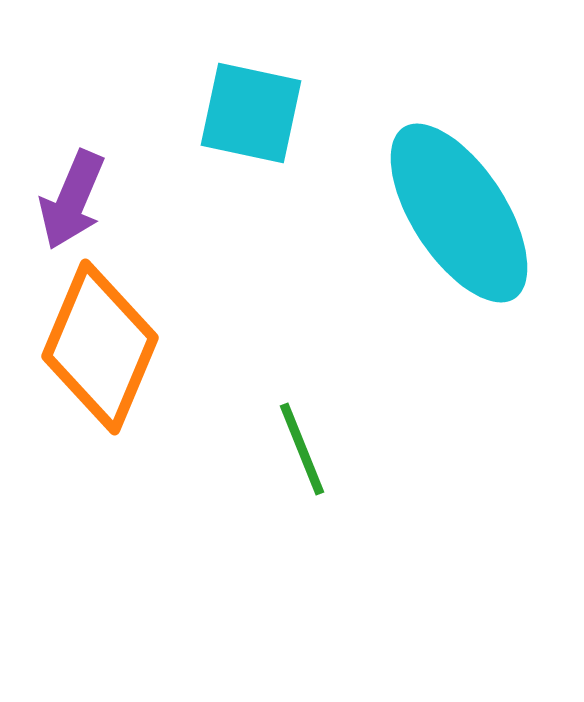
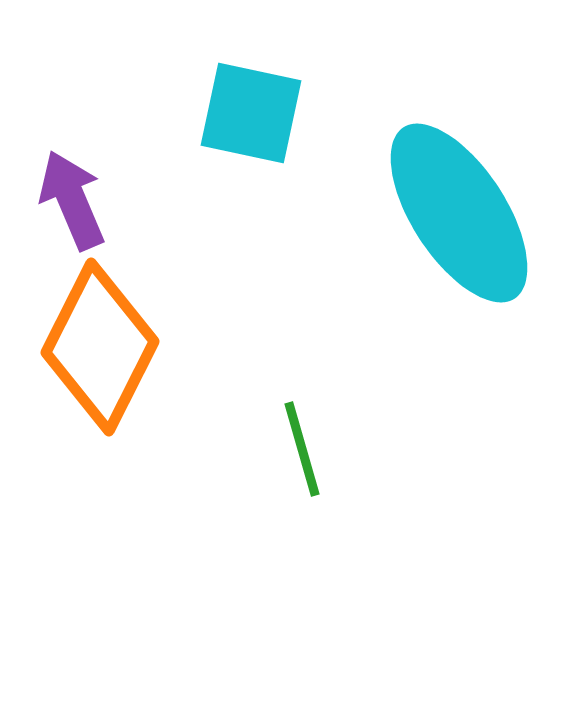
purple arrow: rotated 134 degrees clockwise
orange diamond: rotated 4 degrees clockwise
green line: rotated 6 degrees clockwise
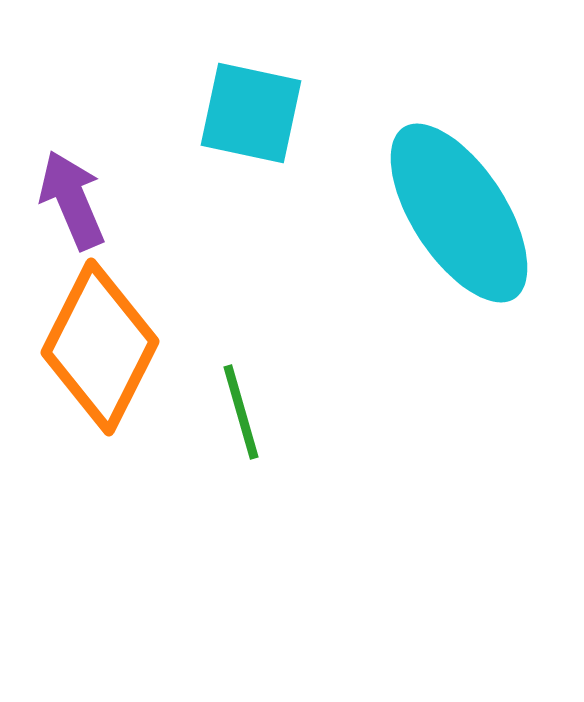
green line: moved 61 px left, 37 px up
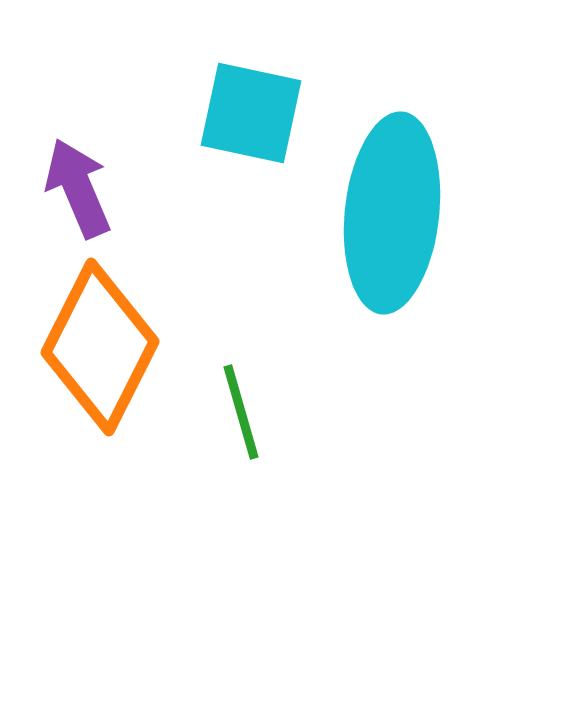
purple arrow: moved 6 px right, 12 px up
cyan ellipse: moved 67 px left; rotated 39 degrees clockwise
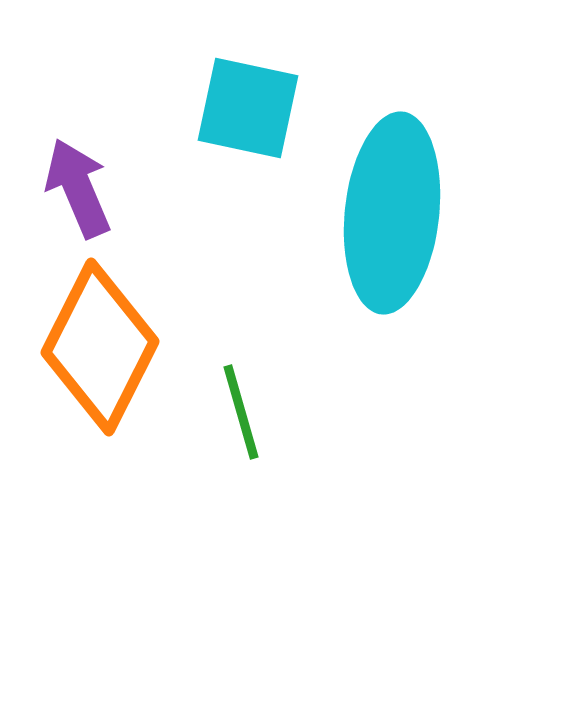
cyan square: moved 3 px left, 5 px up
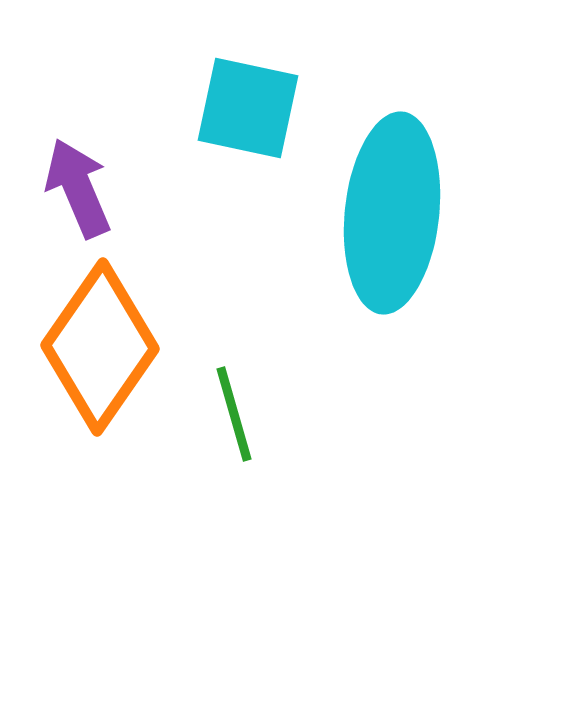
orange diamond: rotated 8 degrees clockwise
green line: moved 7 px left, 2 px down
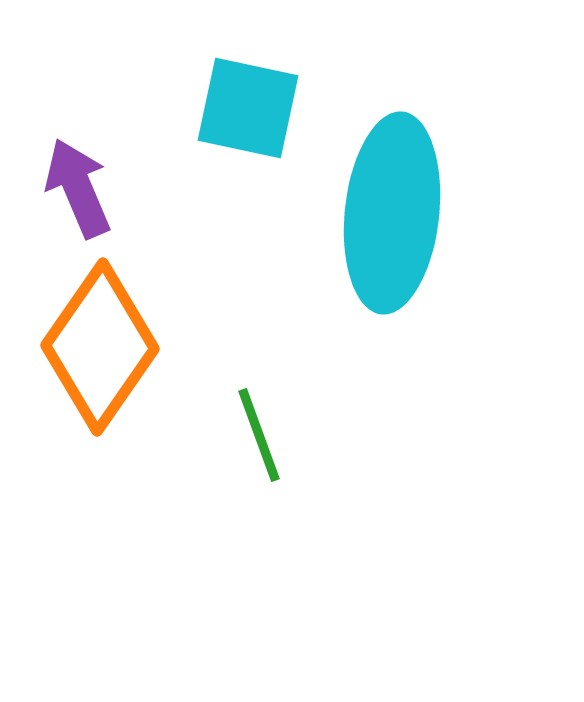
green line: moved 25 px right, 21 px down; rotated 4 degrees counterclockwise
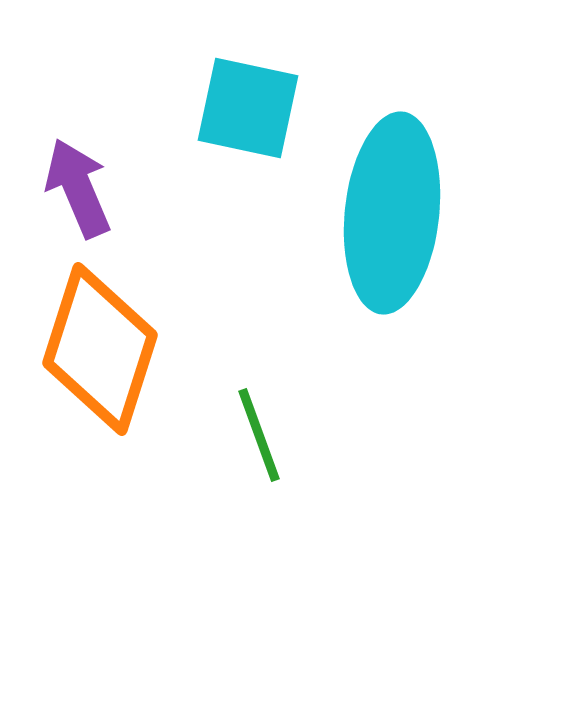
orange diamond: moved 2 px down; rotated 17 degrees counterclockwise
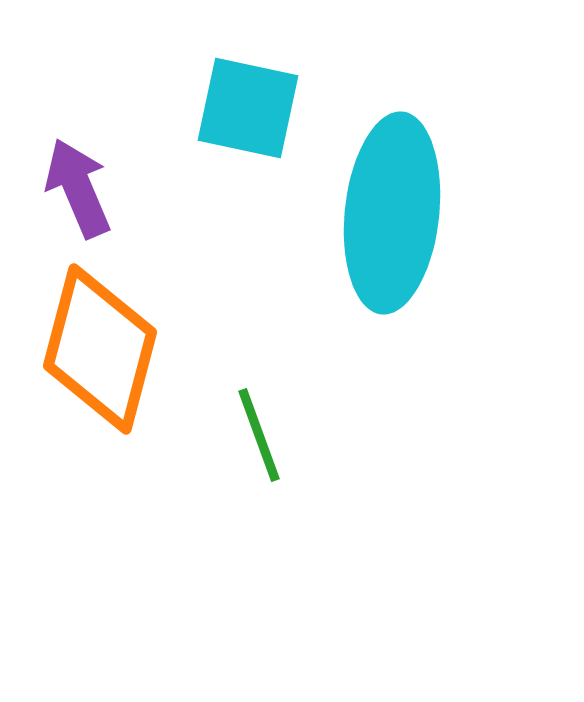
orange diamond: rotated 3 degrees counterclockwise
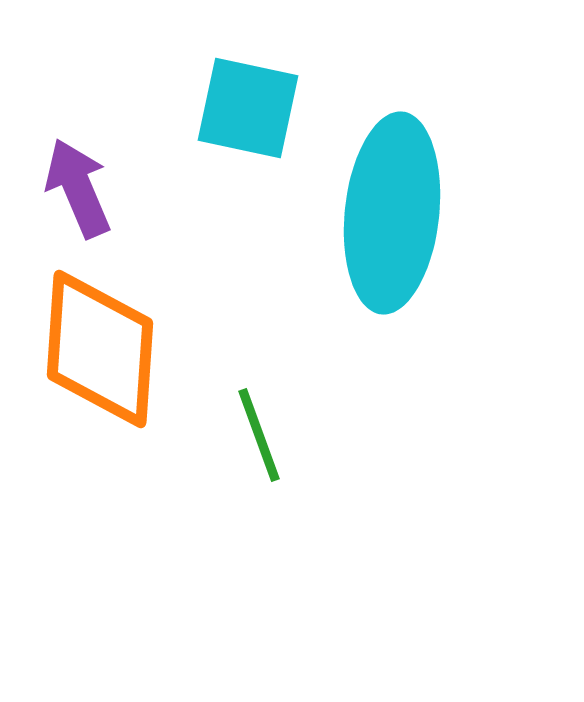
orange diamond: rotated 11 degrees counterclockwise
